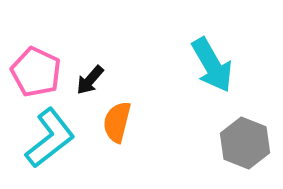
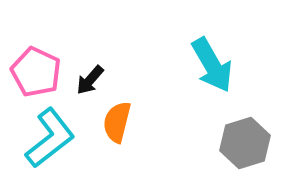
gray hexagon: rotated 21 degrees clockwise
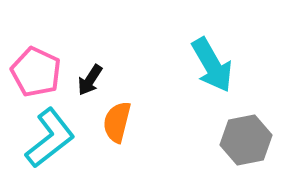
black arrow: rotated 8 degrees counterclockwise
gray hexagon: moved 1 px right, 3 px up; rotated 6 degrees clockwise
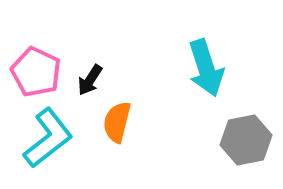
cyan arrow: moved 6 px left, 3 px down; rotated 12 degrees clockwise
cyan L-shape: moved 2 px left
